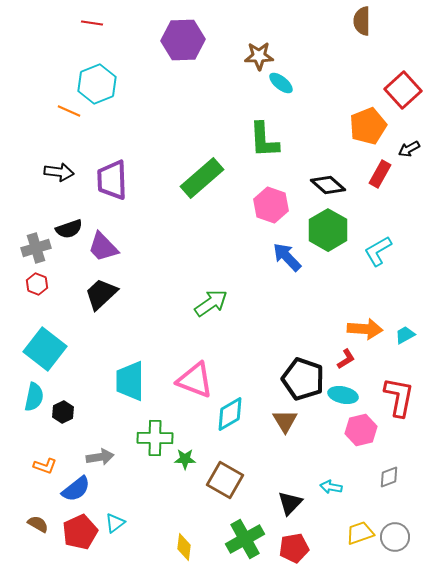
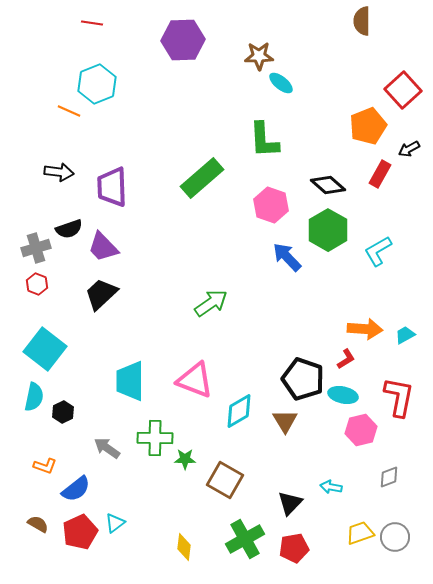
purple trapezoid at (112, 180): moved 7 px down
cyan diamond at (230, 414): moved 9 px right, 3 px up
gray arrow at (100, 457): moved 7 px right, 9 px up; rotated 136 degrees counterclockwise
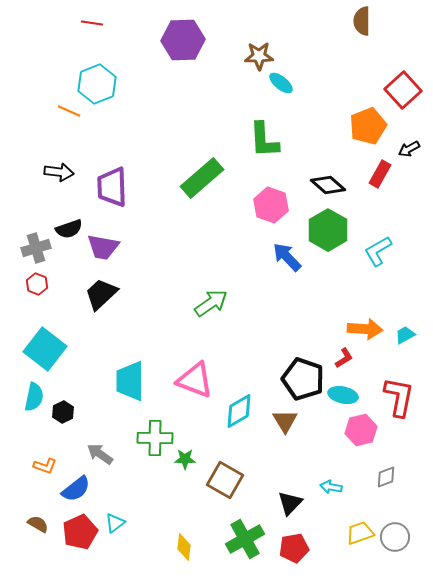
purple trapezoid at (103, 247): rotated 36 degrees counterclockwise
red L-shape at (346, 359): moved 2 px left, 1 px up
gray arrow at (107, 448): moved 7 px left, 6 px down
gray diamond at (389, 477): moved 3 px left
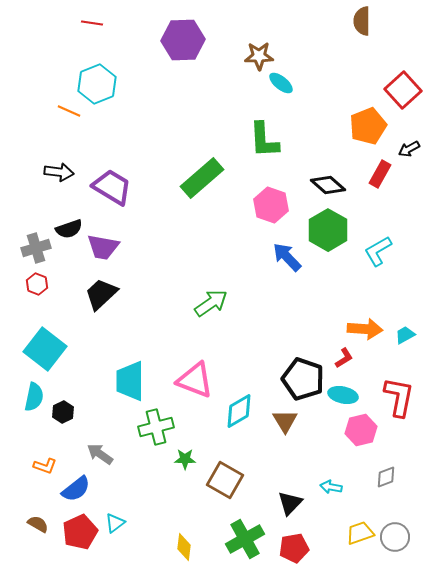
purple trapezoid at (112, 187): rotated 123 degrees clockwise
green cross at (155, 438): moved 1 px right, 11 px up; rotated 16 degrees counterclockwise
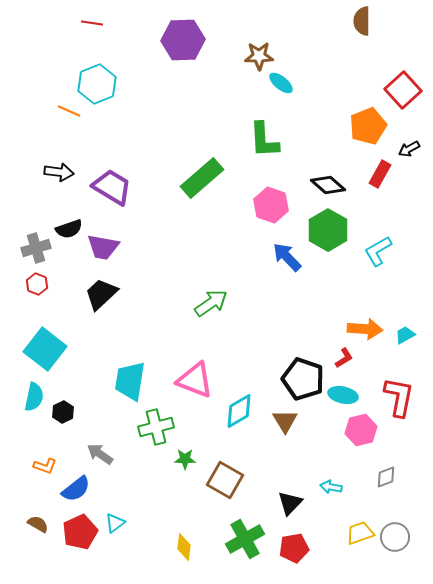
cyan trapezoid at (130, 381): rotated 9 degrees clockwise
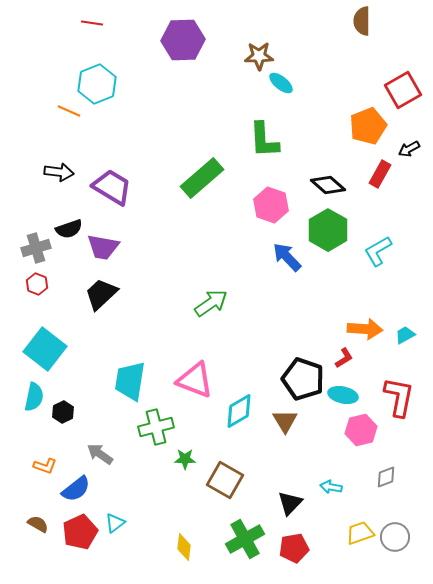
red square at (403, 90): rotated 12 degrees clockwise
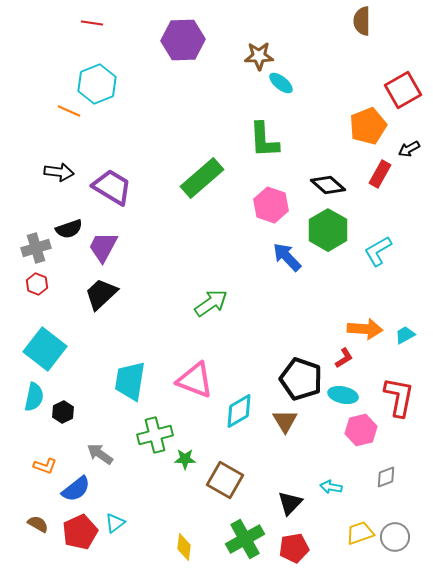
purple trapezoid at (103, 247): rotated 108 degrees clockwise
black pentagon at (303, 379): moved 2 px left
green cross at (156, 427): moved 1 px left, 8 px down
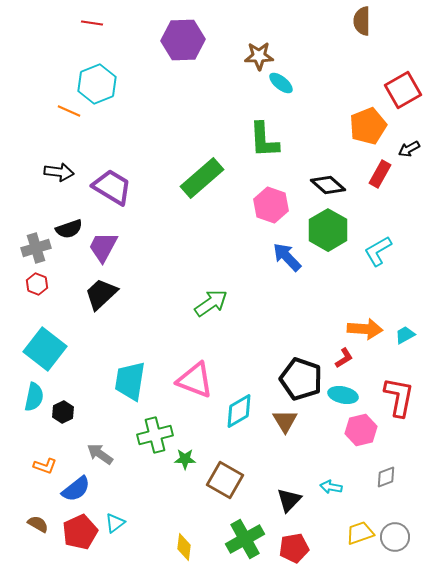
black triangle at (290, 503): moved 1 px left, 3 px up
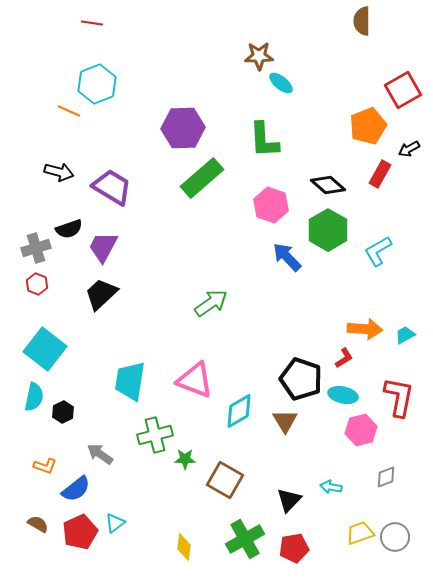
purple hexagon at (183, 40): moved 88 px down
black arrow at (59, 172): rotated 8 degrees clockwise
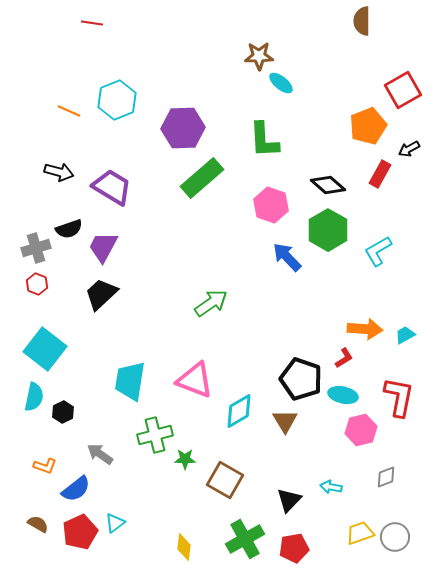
cyan hexagon at (97, 84): moved 20 px right, 16 px down
